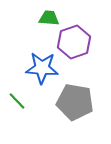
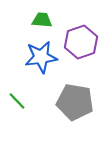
green trapezoid: moved 7 px left, 2 px down
purple hexagon: moved 7 px right
blue star: moved 1 px left, 11 px up; rotated 12 degrees counterclockwise
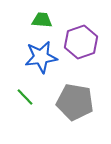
green line: moved 8 px right, 4 px up
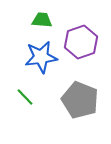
gray pentagon: moved 5 px right, 2 px up; rotated 12 degrees clockwise
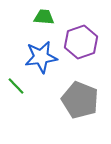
green trapezoid: moved 2 px right, 3 px up
green line: moved 9 px left, 11 px up
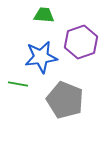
green trapezoid: moved 2 px up
green line: moved 2 px right, 2 px up; rotated 36 degrees counterclockwise
gray pentagon: moved 15 px left
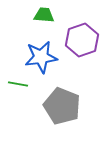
purple hexagon: moved 1 px right, 2 px up
gray pentagon: moved 3 px left, 6 px down
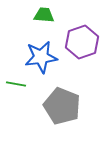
purple hexagon: moved 2 px down
green line: moved 2 px left
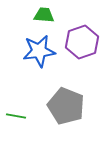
blue star: moved 2 px left, 6 px up
green line: moved 32 px down
gray pentagon: moved 4 px right
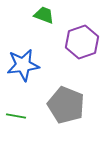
green trapezoid: rotated 15 degrees clockwise
blue star: moved 16 px left, 14 px down
gray pentagon: moved 1 px up
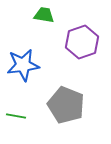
green trapezoid: rotated 10 degrees counterclockwise
